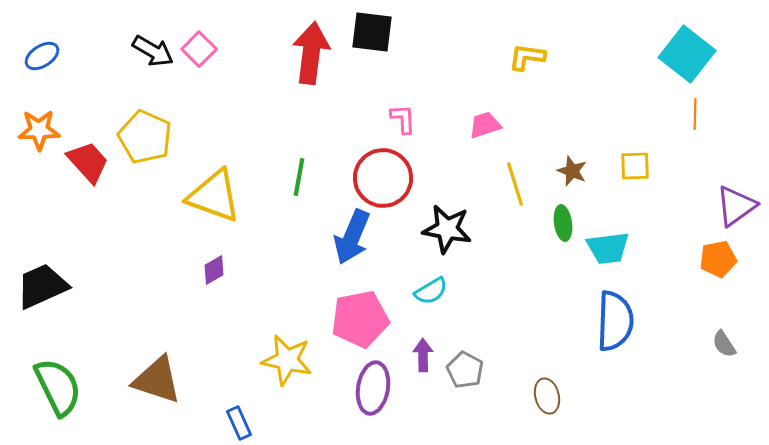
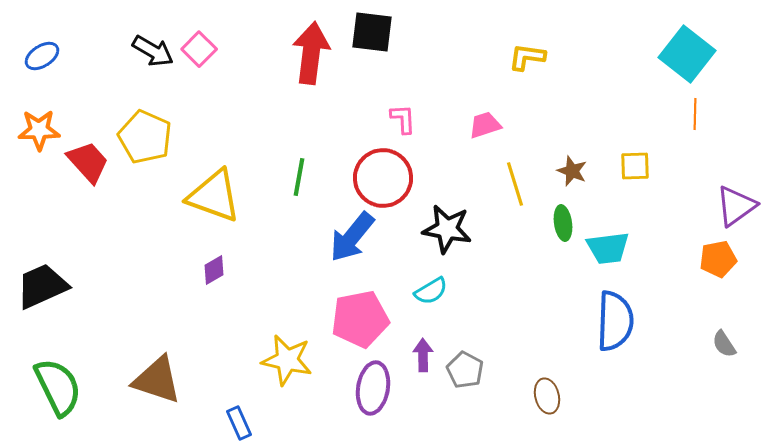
blue arrow: rotated 16 degrees clockwise
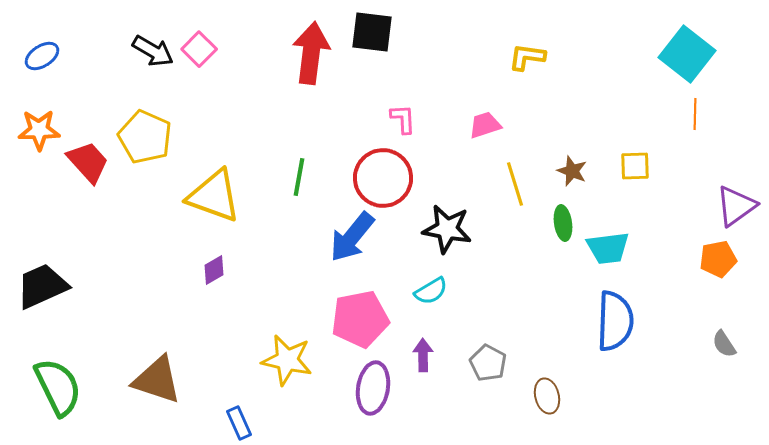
gray pentagon: moved 23 px right, 7 px up
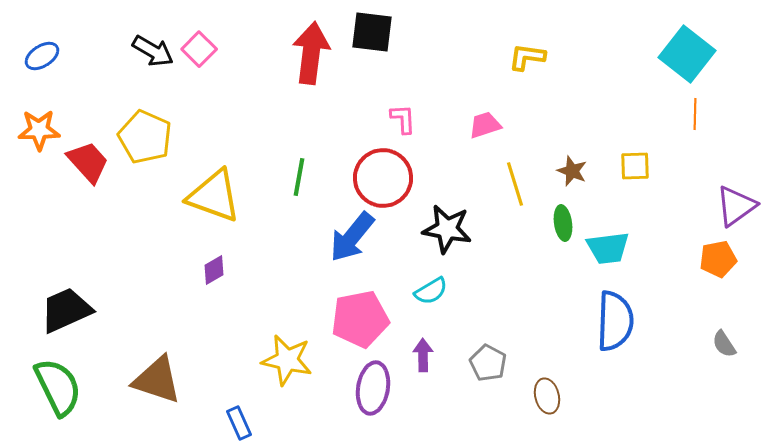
black trapezoid: moved 24 px right, 24 px down
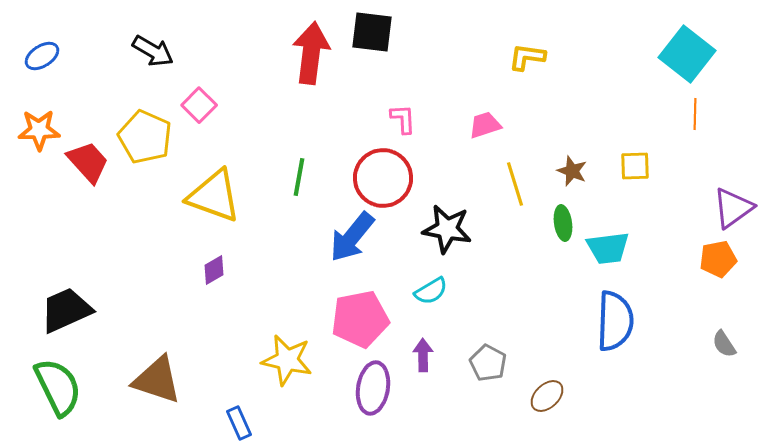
pink square: moved 56 px down
purple triangle: moved 3 px left, 2 px down
brown ellipse: rotated 60 degrees clockwise
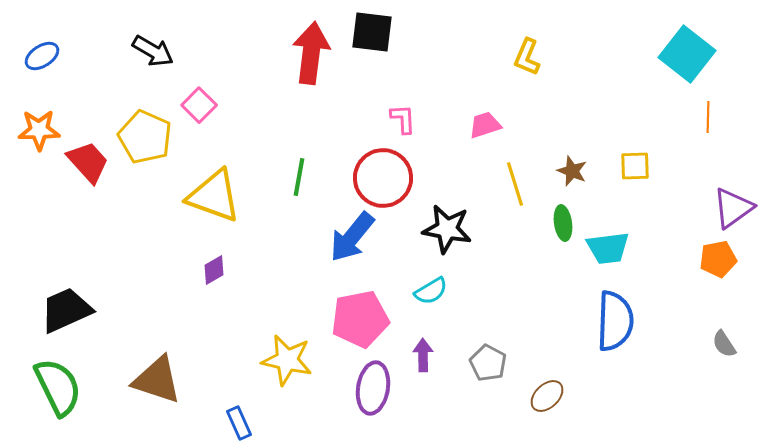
yellow L-shape: rotated 75 degrees counterclockwise
orange line: moved 13 px right, 3 px down
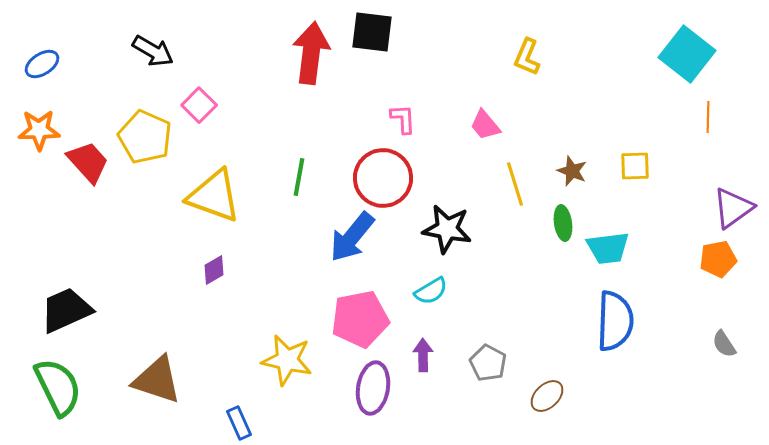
blue ellipse: moved 8 px down
pink trapezoid: rotated 112 degrees counterclockwise
